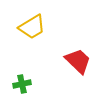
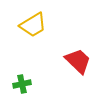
yellow trapezoid: moved 1 px right, 2 px up
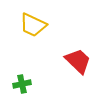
yellow trapezoid: rotated 56 degrees clockwise
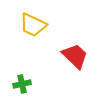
red trapezoid: moved 3 px left, 5 px up
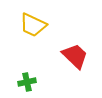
green cross: moved 5 px right, 2 px up
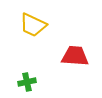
red trapezoid: rotated 40 degrees counterclockwise
